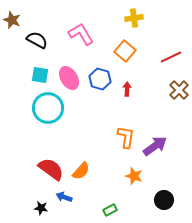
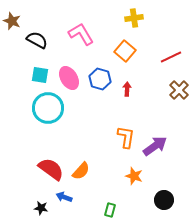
brown star: moved 1 px down
green rectangle: rotated 48 degrees counterclockwise
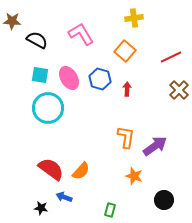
brown star: rotated 18 degrees counterclockwise
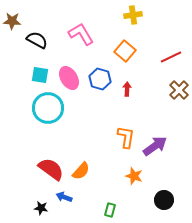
yellow cross: moved 1 px left, 3 px up
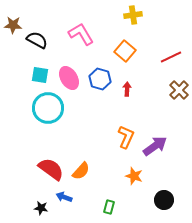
brown star: moved 1 px right, 4 px down
orange L-shape: rotated 15 degrees clockwise
green rectangle: moved 1 px left, 3 px up
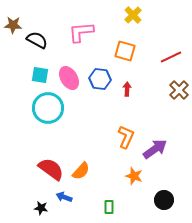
yellow cross: rotated 36 degrees counterclockwise
pink L-shape: moved 2 px up; rotated 64 degrees counterclockwise
orange square: rotated 25 degrees counterclockwise
blue hexagon: rotated 10 degrees counterclockwise
purple arrow: moved 3 px down
green rectangle: rotated 16 degrees counterclockwise
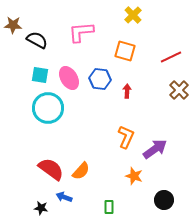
red arrow: moved 2 px down
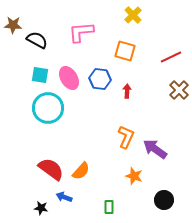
purple arrow: rotated 110 degrees counterclockwise
